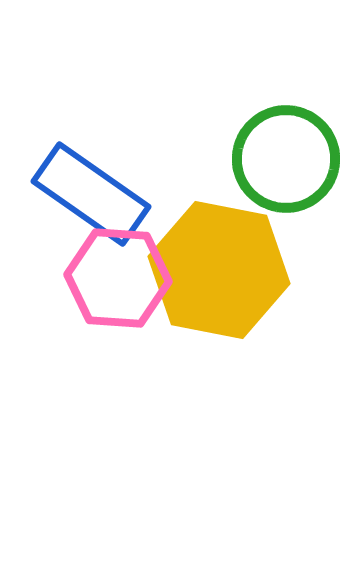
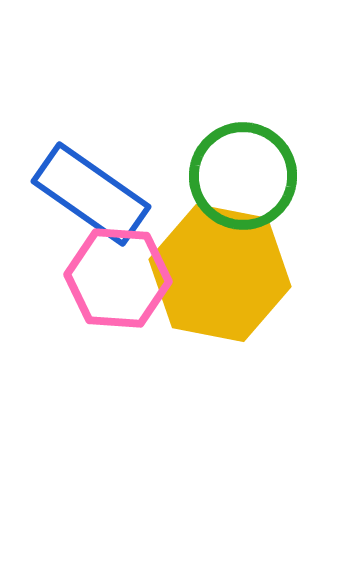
green circle: moved 43 px left, 17 px down
yellow hexagon: moved 1 px right, 3 px down
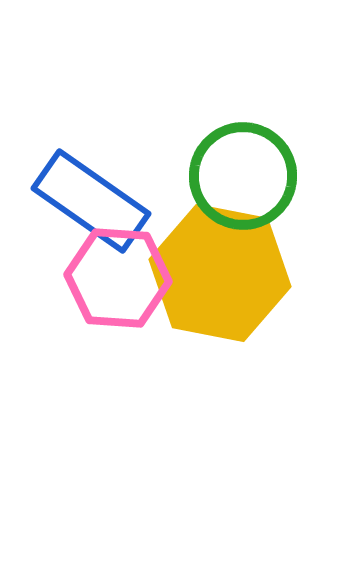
blue rectangle: moved 7 px down
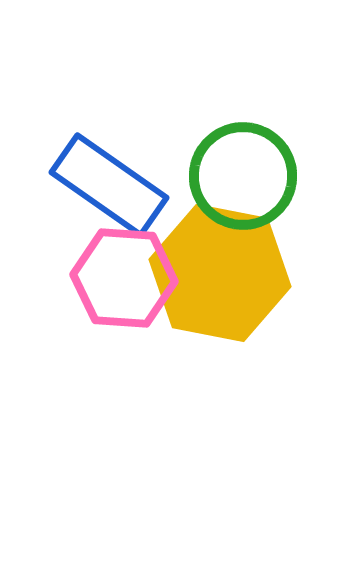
blue rectangle: moved 18 px right, 16 px up
pink hexagon: moved 6 px right
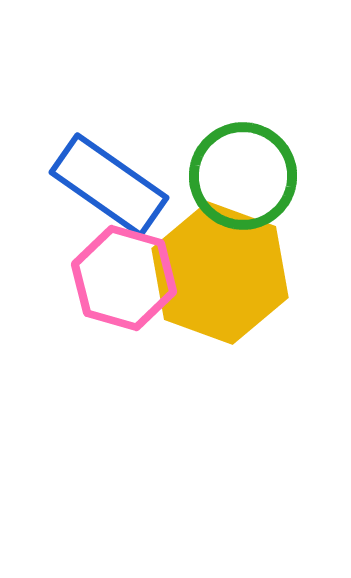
yellow hexagon: rotated 9 degrees clockwise
pink hexagon: rotated 12 degrees clockwise
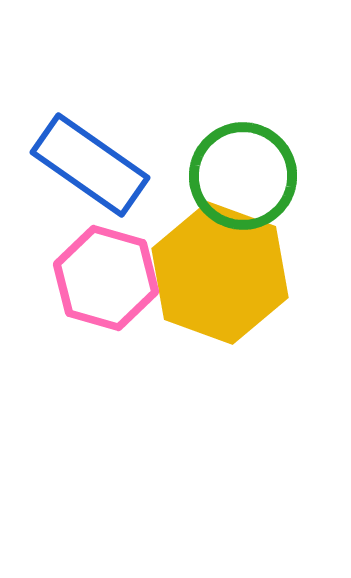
blue rectangle: moved 19 px left, 20 px up
pink hexagon: moved 18 px left
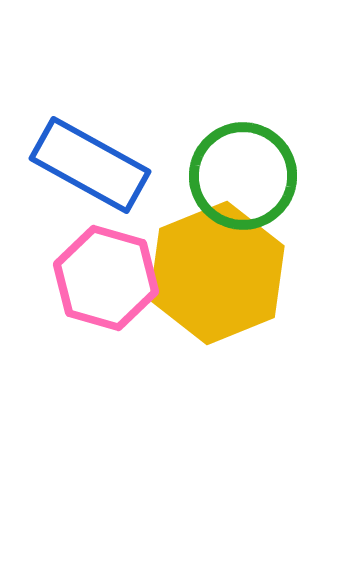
blue rectangle: rotated 6 degrees counterclockwise
yellow hexagon: moved 3 px left; rotated 18 degrees clockwise
